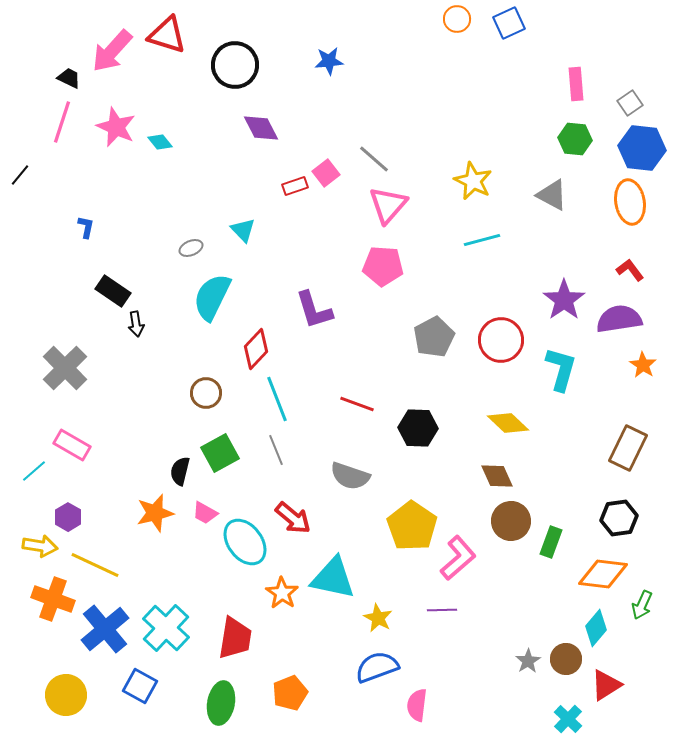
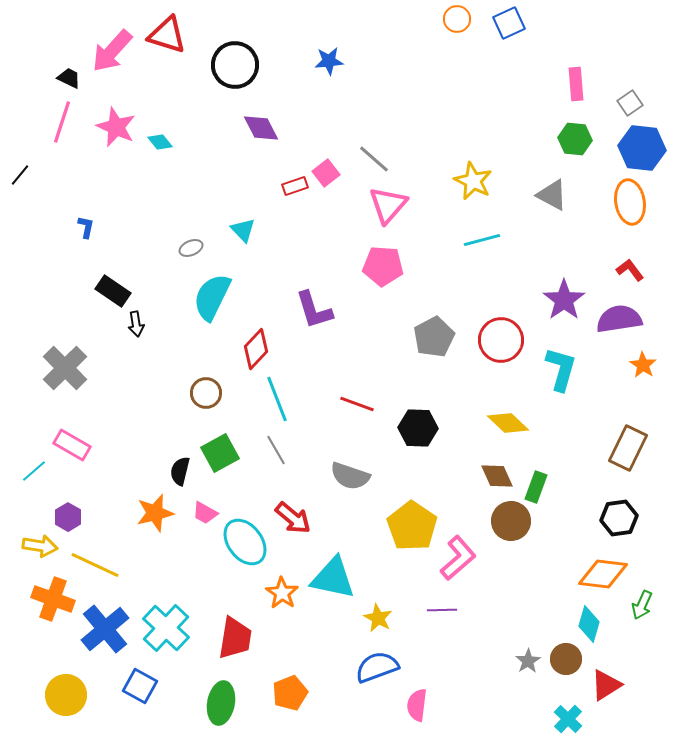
gray line at (276, 450): rotated 8 degrees counterclockwise
green rectangle at (551, 542): moved 15 px left, 55 px up
cyan diamond at (596, 628): moved 7 px left, 4 px up; rotated 24 degrees counterclockwise
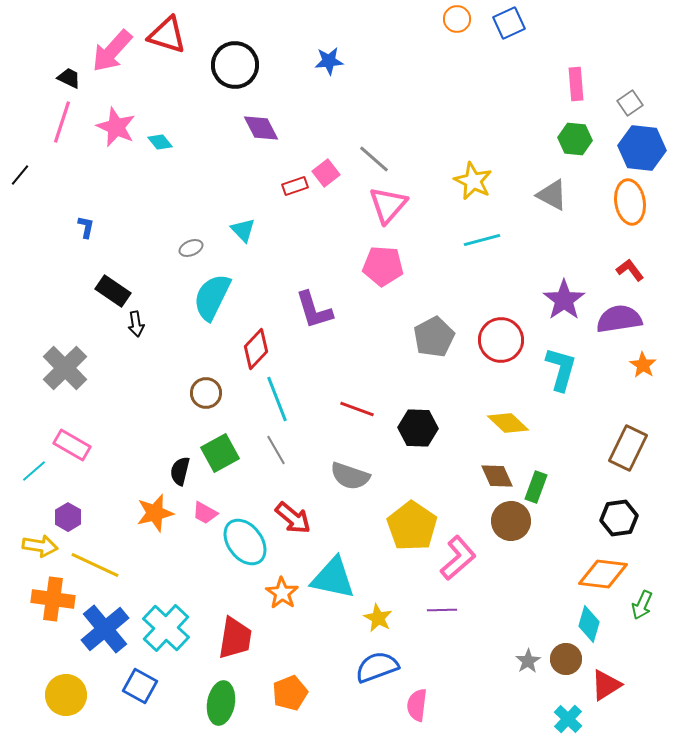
red line at (357, 404): moved 5 px down
orange cross at (53, 599): rotated 12 degrees counterclockwise
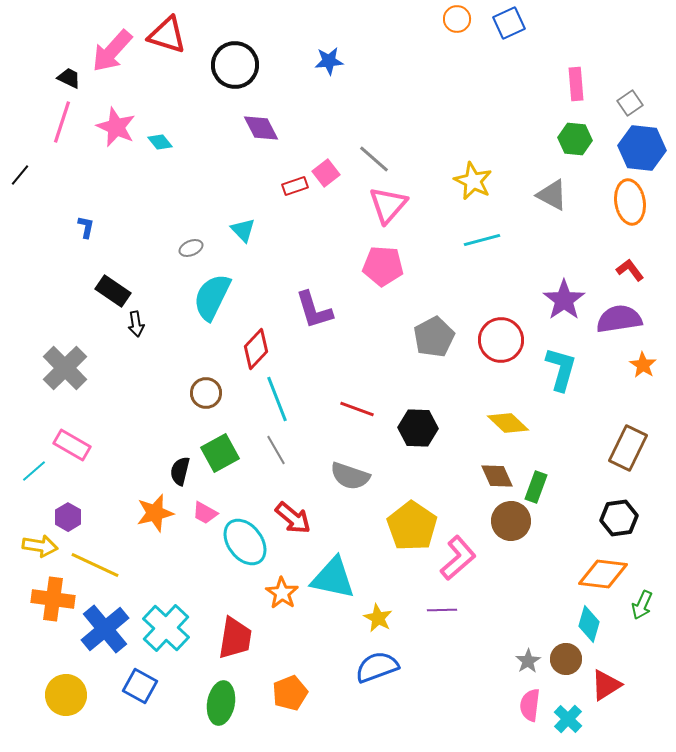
pink semicircle at (417, 705): moved 113 px right
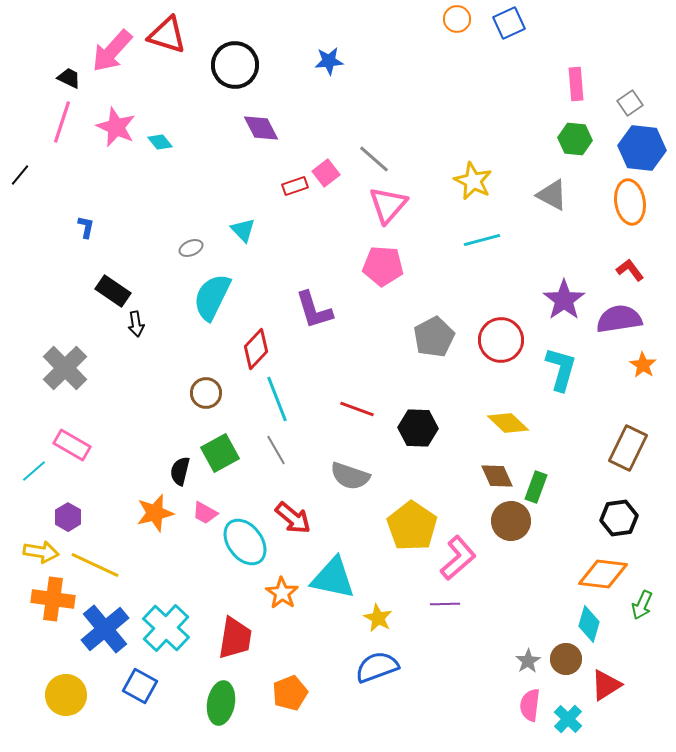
yellow arrow at (40, 546): moved 1 px right, 6 px down
purple line at (442, 610): moved 3 px right, 6 px up
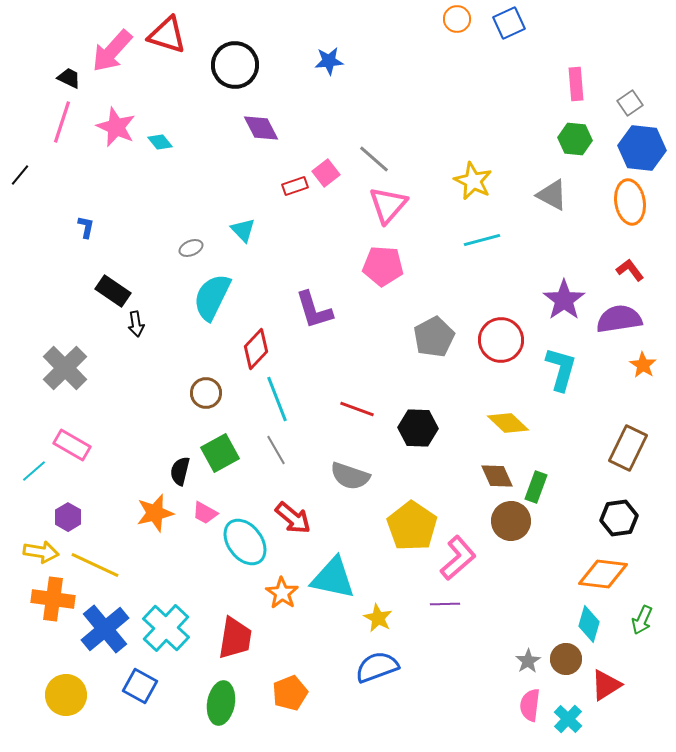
green arrow at (642, 605): moved 15 px down
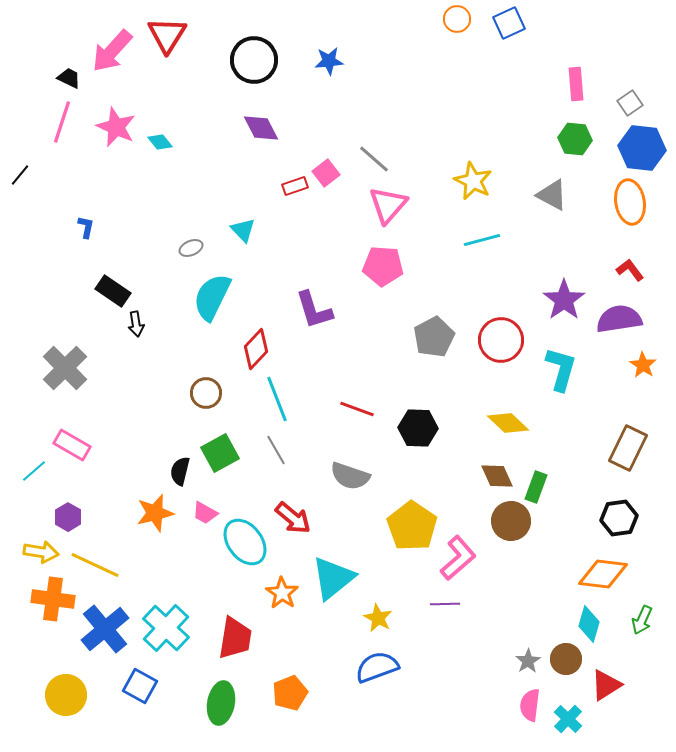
red triangle at (167, 35): rotated 45 degrees clockwise
black circle at (235, 65): moved 19 px right, 5 px up
cyan triangle at (333, 578): rotated 51 degrees counterclockwise
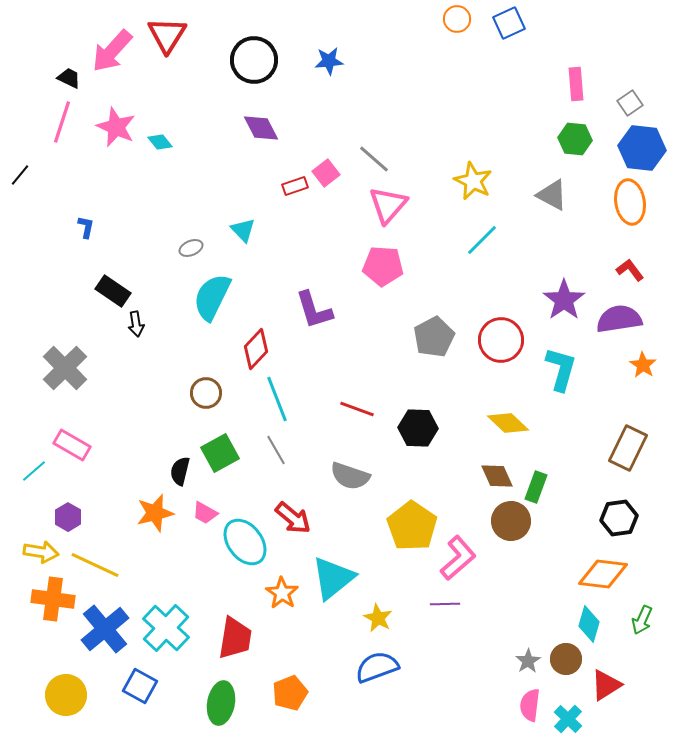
cyan line at (482, 240): rotated 30 degrees counterclockwise
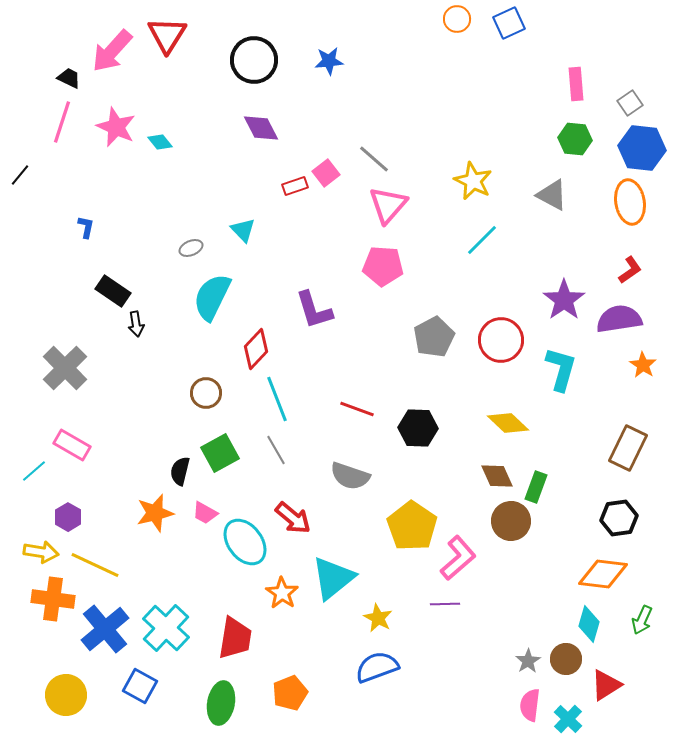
red L-shape at (630, 270): rotated 92 degrees clockwise
